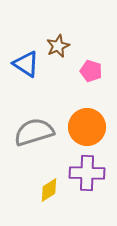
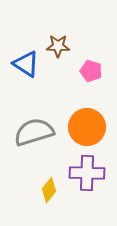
brown star: rotated 25 degrees clockwise
yellow diamond: rotated 20 degrees counterclockwise
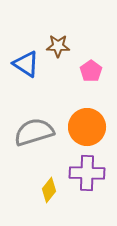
pink pentagon: rotated 20 degrees clockwise
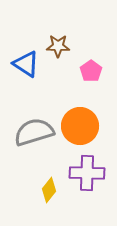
orange circle: moved 7 px left, 1 px up
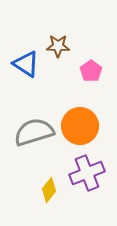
purple cross: rotated 24 degrees counterclockwise
